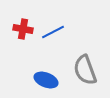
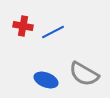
red cross: moved 3 px up
gray semicircle: moved 1 px left, 4 px down; rotated 40 degrees counterclockwise
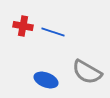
blue line: rotated 45 degrees clockwise
gray semicircle: moved 3 px right, 2 px up
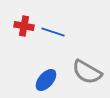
red cross: moved 1 px right
blue ellipse: rotated 70 degrees counterclockwise
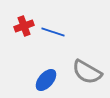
red cross: rotated 30 degrees counterclockwise
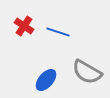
red cross: rotated 36 degrees counterclockwise
blue line: moved 5 px right
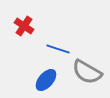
blue line: moved 17 px down
